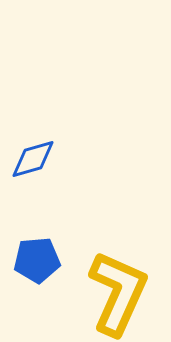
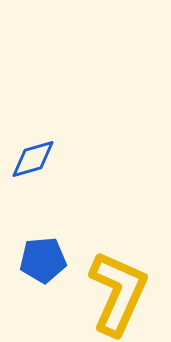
blue pentagon: moved 6 px right
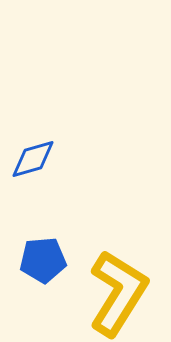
yellow L-shape: rotated 8 degrees clockwise
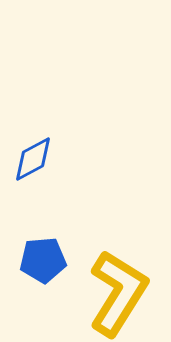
blue diamond: rotated 12 degrees counterclockwise
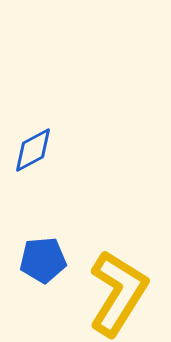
blue diamond: moved 9 px up
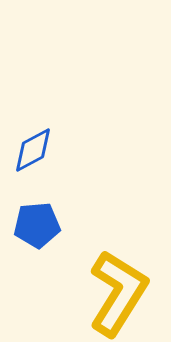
blue pentagon: moved 6 px left, 35 px up
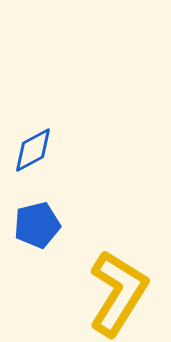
blue pentagon: rotated 9 degrees counterclockwise
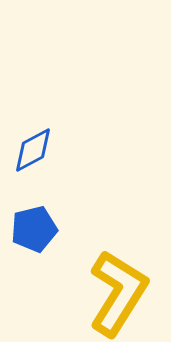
blue pentagon: moved 3 px left, 4 px down
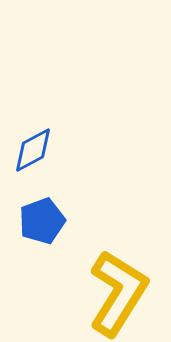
blue pentagon: moved 8 px right, 8 px up; rotated 6 degrees counterclockwise
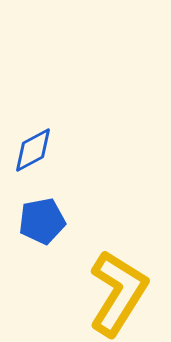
blue pentagon: rotated 9 degrees clockwise
